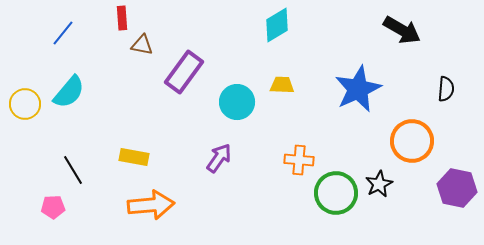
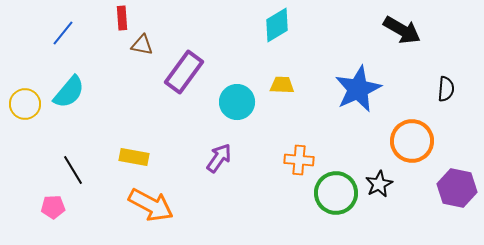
orange arrow: rotated 33 degrees clockwise
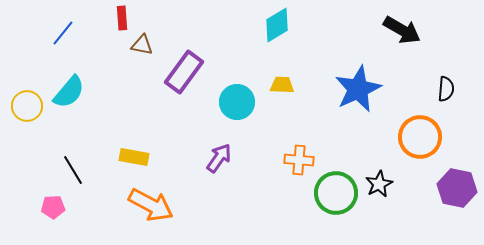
yellow circle: moved 2 px right, 2 px down
orange circle: moved 8 px right, 4 px up
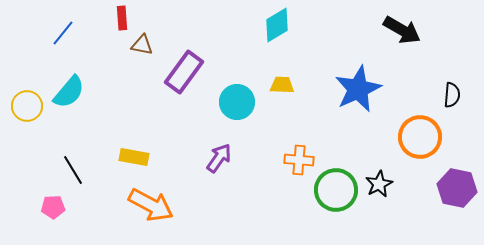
black semicircle: moved 6 px right, 6 px down
green circle: moved 3 px up
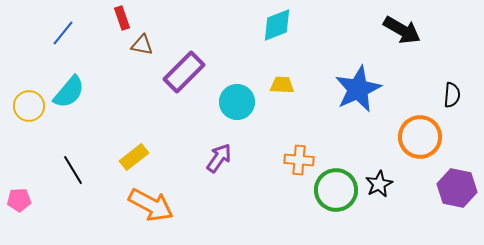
red rectangle: rotated 15 degrees counterclockwise
cyan diamond: rotated 9 degrees clockwise
purple rectangle: rotated 9 degrees clockwise
yellow circle: moved 2 px right
yellow rectangle: rotated 48 degrees counterclockwise
pink pentagon: moved 34 px left, 7 px up
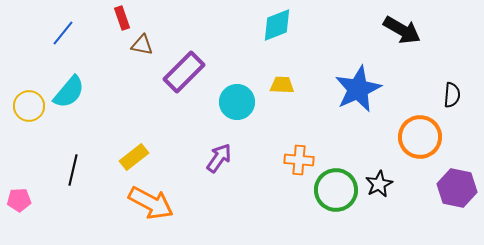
black line: rotated 44 degrees clockwise
orange arrow: moved 2 px up
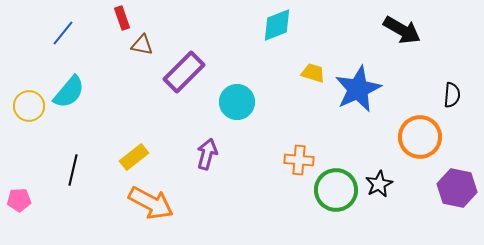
yellow trapezoid: moved 31 px right, 12 px up; rotated 15 degrees clockwise
purple arrow: moved 12 px left, 4 px up; rotated 20 degrees counterclockwise
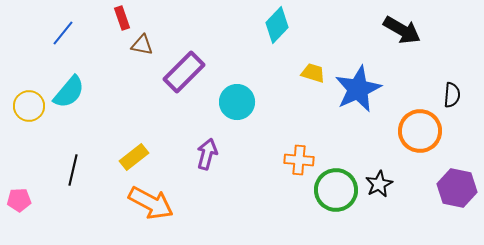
cyan diamond: rotated 24 degrees counterclockwise
orange circle: moved 6 px up
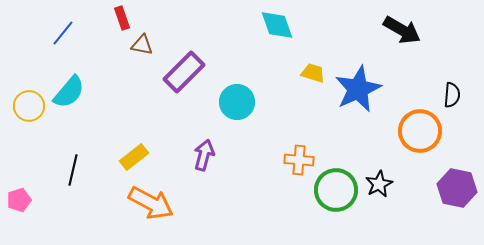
cyan diamond: rotated 63 degrees counterclockwise
purple arrow: moved 3 px left, 1 px down
pink pentagon: rotated 15 degrees counterclockwise
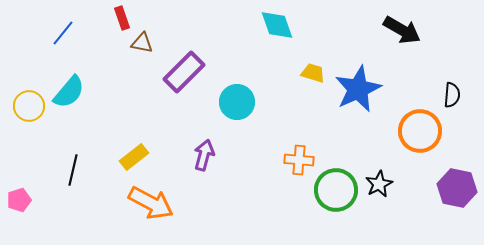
brown triangle: moved 2 px up
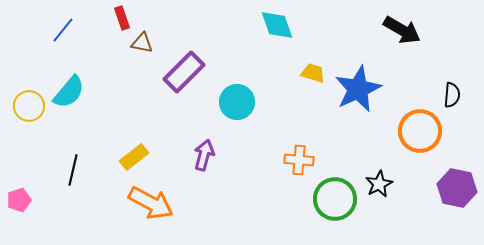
blue line: moved 3 px up
green circle: moved 1 px left, 9 px down
